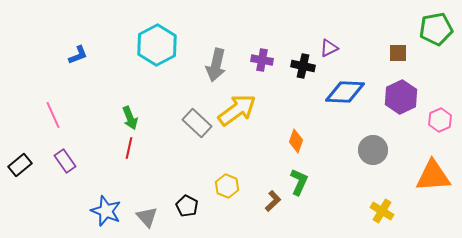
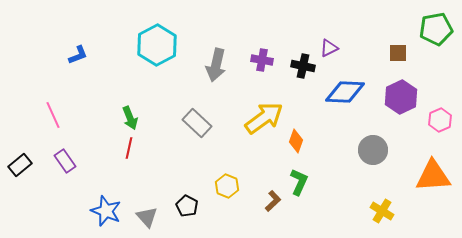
yellow arrow: moved 27 px right, 8 px down
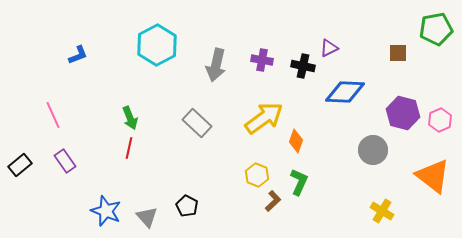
purple hexagon: moved 2 px right, 16 px down; rotated 20 degrees counterclockwise
orange triangle: rotated 42 degrees clockwise
yellow hexagon: moved 30 px right, 11 px up
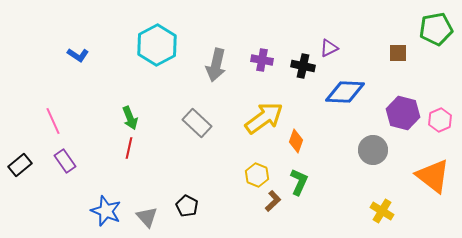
blue L-shape: rotated 55 degrees clockwise
pink line: moved 6 px down
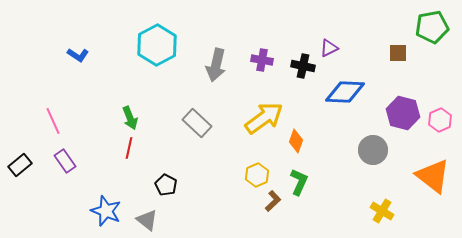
green pentagon: moved 4 px left, 2 px up
yellow hexagon: rotated 15 degrees clockwise
black pentagon: moved 21 px left, 21 px up
gray triangle: moved 3 px down; rotated 10 degrees counterclockwise
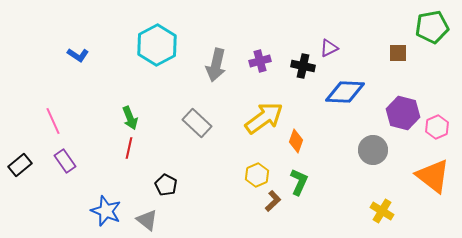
purple cross: moved 2 px left, 1 px down; rotated 25 degrees counterclockwise
pink hexagon: moved 3 px left, 7 px down
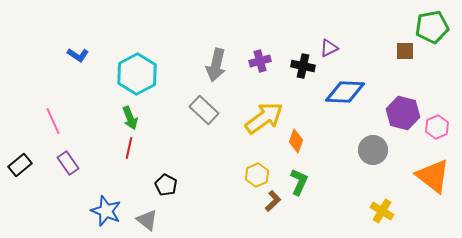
cyan hexagon: moved 20 px left, 29 px down
brown square: moved 7 px right, 2 px up
gray rectangle: moved 7 px right, 13 px up
purple rectangle: moved 3 px right, 2 px down
